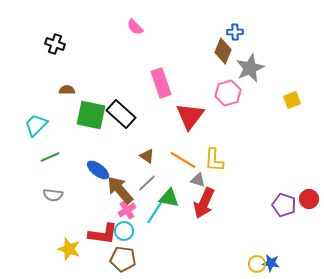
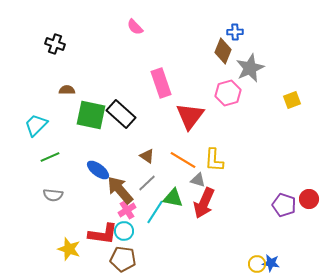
green triangle: moved 4 px right
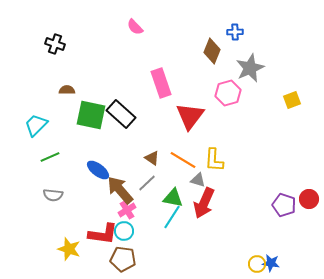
brown diamond: moved 11 px left
brown triangle: moved 5 px right, 2 px down
cyan line: moved 17 px right, 5 px down
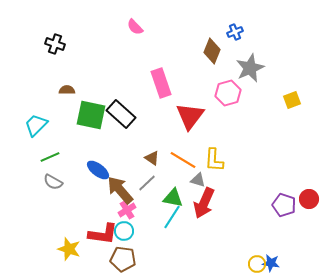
blue cross: rotated 21 degrees counterclockwise
gray semicircle: moved 13 px up; rotated 24 degrees clockwise
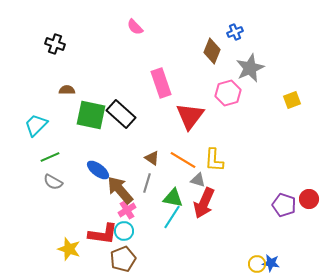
gray line: rotated 30 degrees counterclockwise
brown pentagon: rotated 30 degrees counterclockwise
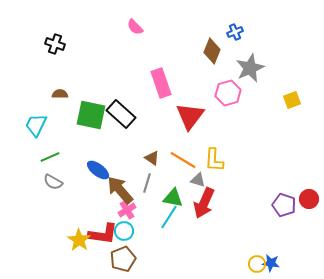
brown semicircle: moved 7 px left, 4 px down
cyan trapezoid: rotated 20 degrees counterclockwise
cyan line: moved 3 px left
yellow star: moved 10 px right, 9 px up; rotated 15 degrees clockwise
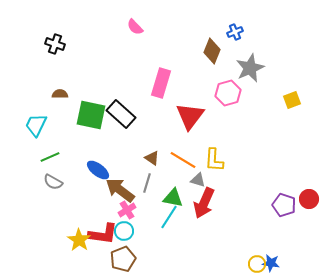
pink rectangle: rotated 36 degrees clockwise
brown arrow: rotated 12 degrees counterclockwise
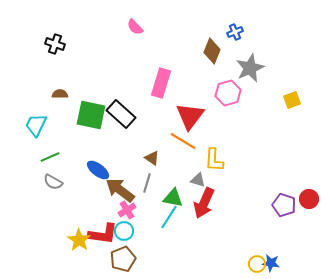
orange line: moved 19 px up
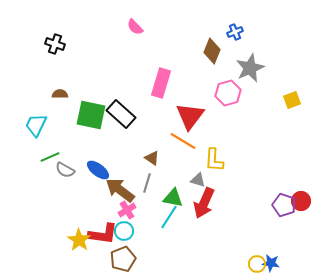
gray semicircle: moved 12 px right, 12 px up
red circle: moved 8 px left, 2 px down
